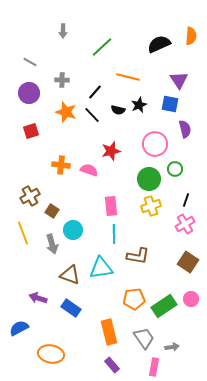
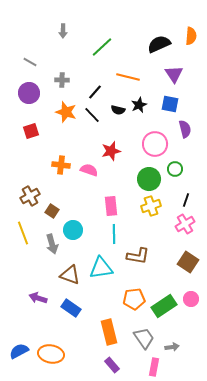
purple triangle at (179, 80): moved 5 px left, 6 px up
blue semicircle at (19, 328): moved 23 px down
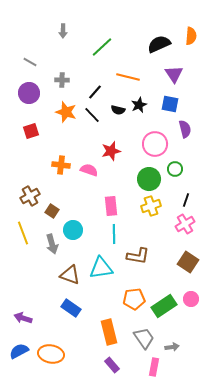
purple arrow at (38, 298): moved 15 px left, 20 px down
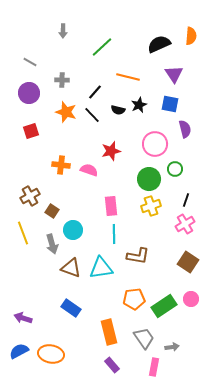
brown triangle at (70, 275): moved 1 px right, 7 px up
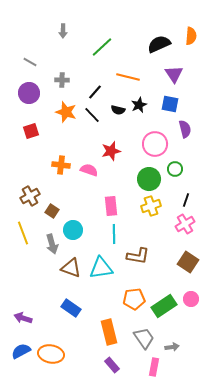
blue semicircle at (19, 351): moved 2 px right
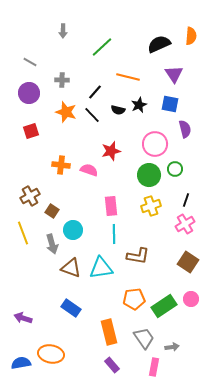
green circle at (149, 179): moved 4 px up
blue semicircle at (21, 351): moved 12 px down; rotated 18 degrees clockwise
